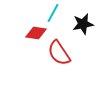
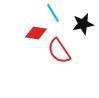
cyan line: rotated 60 degrees counterclockwise
red semicircle: moved 2 px up
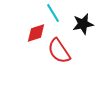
red diamond: rotated 25 degrees counterclockwise
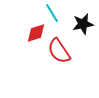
cyan line: moved 1 px left
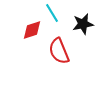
red diamond: moved 4 px left, 3 px up
red semicircle: rotated 12 degrees clockwise
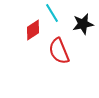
red diamond: moved 1 px right; rotated 15 degrees counterclockwise
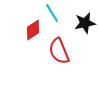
black star: moved 2 px right, 1 px up
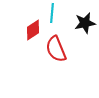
cyan line: rotated 36 degrees clockwise
red semicircle: moved 3 px left, 2 px up
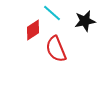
cyan line: rotated 54 degrees counterclockwise
black star: moved 2 px up
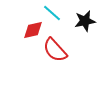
red diamond: rotated 20 degrees clockwise
red semicircle: moved 1 px left, 1 px down; rotated 20 degrees counterclockwise
